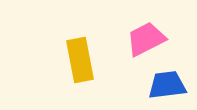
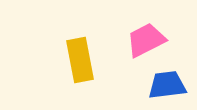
pink trapezoid: moved 1 px down
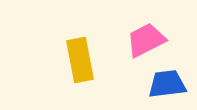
blue trapezoid: moved 1 px up
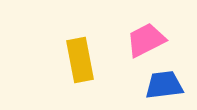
blue trapezoid: moved 3 px left, 1 px down
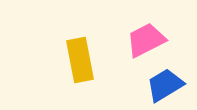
blue trapezoid: moved 1 px right; rotated 24 degrees counterclockwise
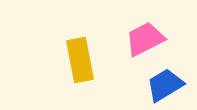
pink trapezoid: moved 1 px left, 1 px up
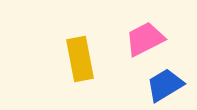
yellow rectangle: moved 1 px up
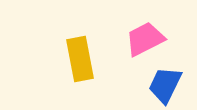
blue trapezoid: rotated 33 degrees counterclockwise
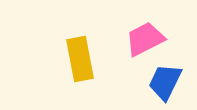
blue trapezoid: moved 3 px up
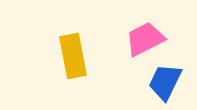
yellow rectangle: moved 7 px left, 3 px up
